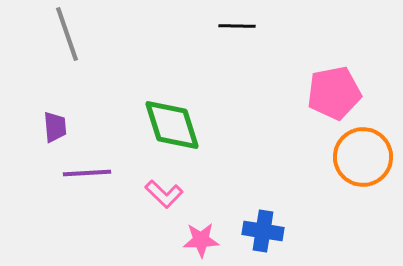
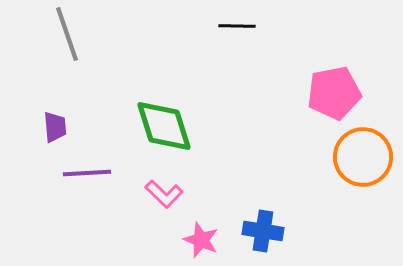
green diamond: moved 8 px left, 1 px down
pink star: rotated 24 degrees clockwise
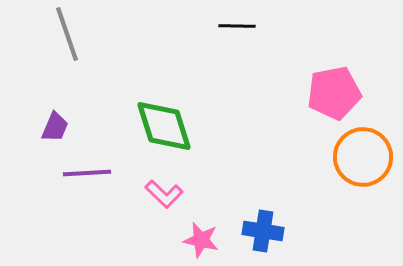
purple trapezoid: rotated 28 degrees clockwise
pink star: rotated 9 degrees counterclockwise
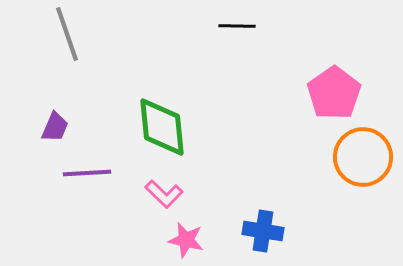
pink pentagon: rotated 24 degrees counterclockwise
green diamond: moved 2 px left, 1 px down; rotated 12 degrees clockwise
pink star: moved 15 px left
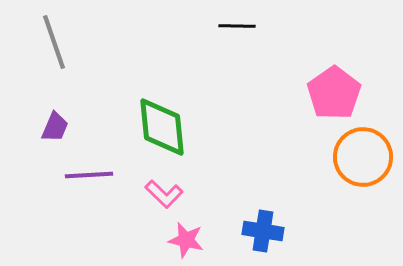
gray line: moved 13 px left, 8 px down
purple line: moved 2 px right, 2 px down
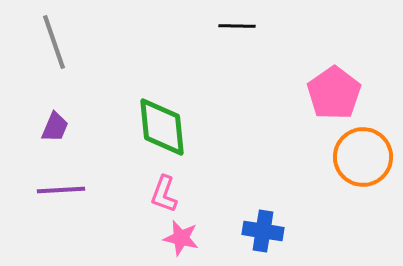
purple line: moved 28 px left, 15 px down
pink L-shape: rotated 66 degrees clockwise
pink star: moved 5 px left, 2 px up
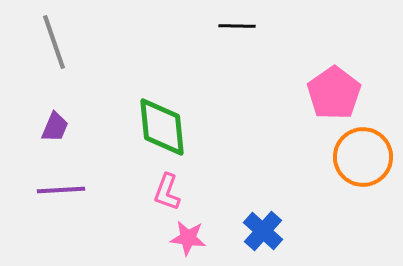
pink L-shape: moved 3 px right, 2 px up
blue cross: rotated 33 degrees clockwise
pink star: moved 7 px right; rotated 6 degrees counterclockwise
